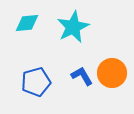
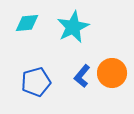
blue L-shape: rotated 110 degrees counterclockwise
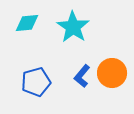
cyan star: rotated 12 degrees counterclockwise
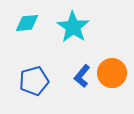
blue pentagon: moved 2 px left, 1 px up
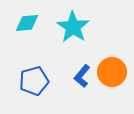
orange circle: moved 1 px up
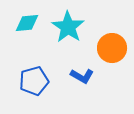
cyan star: moved 5 px left
orange circle: moved 24 px up
blue L-shape: rotated 100 degrees counterclockwise
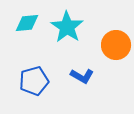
cyan star: moved 1 px left
orange circle: moved 4 px right, 3 px up
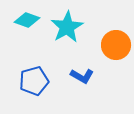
cyan diamond: moved 3 px up; rotated 25 degrees clockwise
cyan star: rotated 8 degrees clockwise
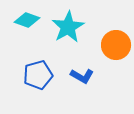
cyan star: moved 1 px right
blue pentagon: moved 4 px right, 6 px up
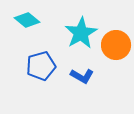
cyan diamond: rotated 20 degrees clockwise
cyan star: moved 13 px right, 6 px down
blue pentagon: moved 3 px right, 9 px up
